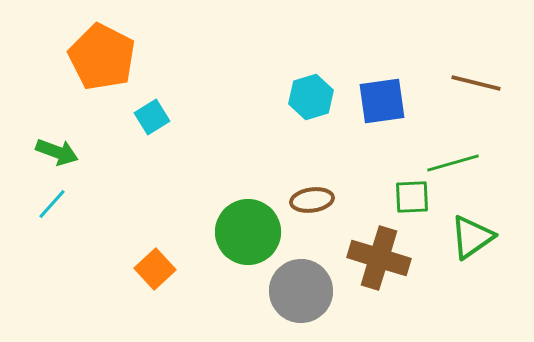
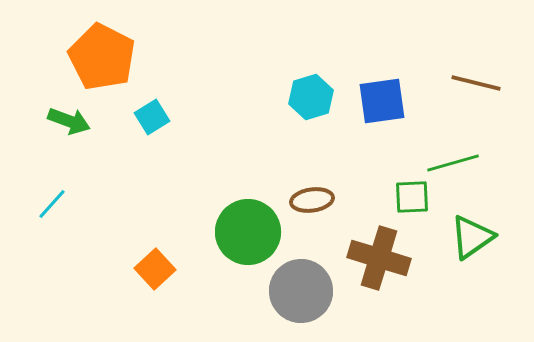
green arrow: moved 12 px right, 31 px up
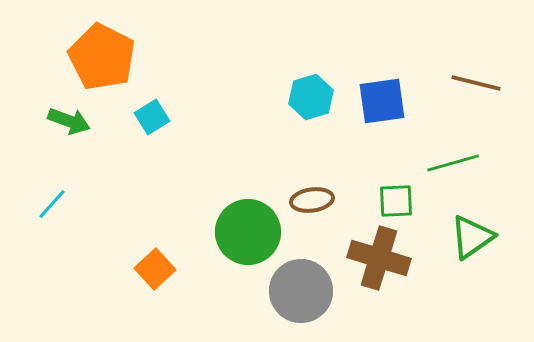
green square: moved 16 px left, 4 px down
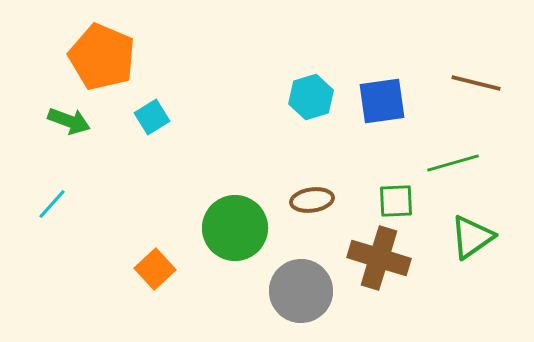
orange pentagon: rotated 4 degrees counterclockwise
green circle: moved 13 px left, 4 px up
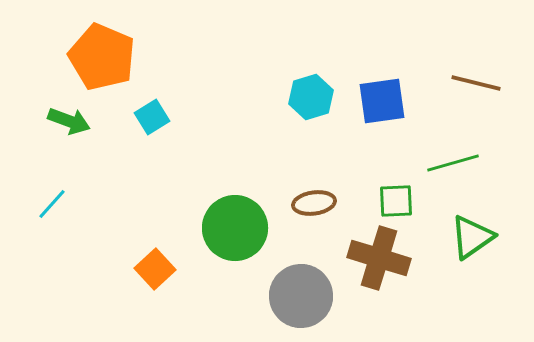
brown ellipse: moved 2 px right, 3 px down
gray circle: moved 5 px down
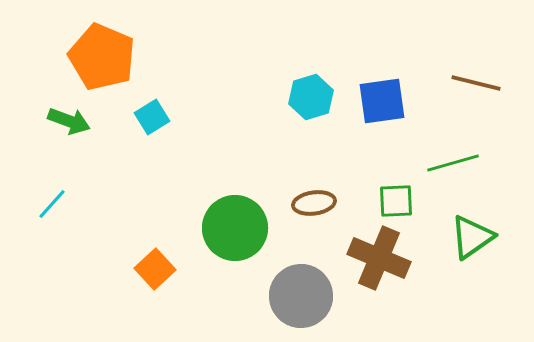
brown cross: rotated 6 degrees clockwise
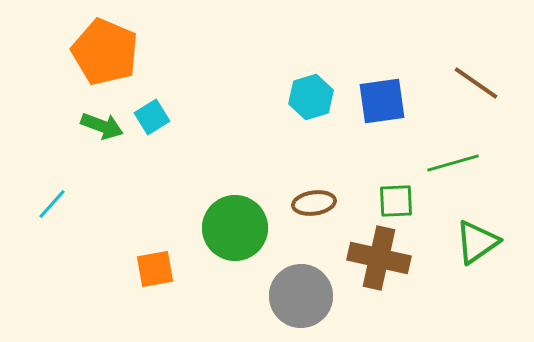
orange pentagon: moved 3 px right, 5 px up
brown line: rotated 21 degrees clockwise
green arrow: moved 33 px right, 5 px down
green triangle: moved 5 px right, 5 px down
brown cross: rotated 10 degrees counterclockwise
orange square: rotated 33 degrees clockwise
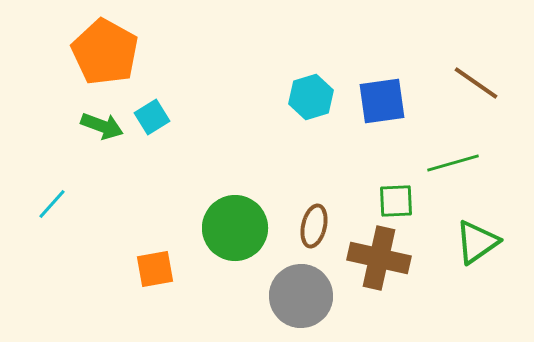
orange pentagon: rotated 6 degrees clockwise
brown ellipse: moved 23 px down; rotated 69 degrees counterclockwise
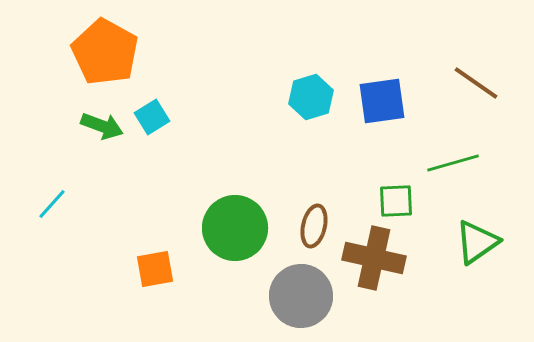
brown cross: moved 5 px left
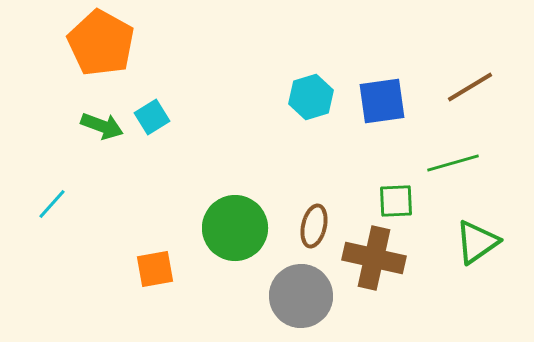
orange pentagon: moved 4 px left, 9 px up
brown line: moved 6 px left, 4 px down; rotated 66 degrees counterclockwise
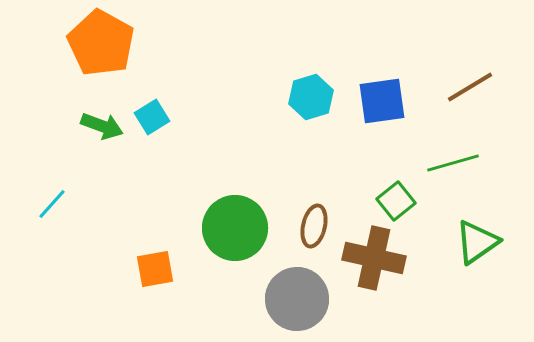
green square: rotated 36 degrees counterclockwise
gray circle: moved 4 px left, 3 px down
